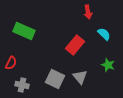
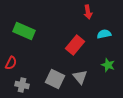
cyan semicircle: rotated 56 degrees counterclockwise
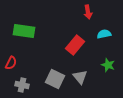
green rectangle: rotated 15 degrees counterclockwise
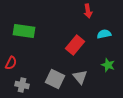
red arrow: moved 1 px up
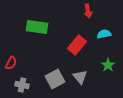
green rectangle: moved 13 px right, 4 px up
red rectangle: moved 2 px right
green star: rotated 16 degrees clockwise
gray square: rotated 36 degrees clockwise
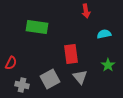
red arrow: moved 2 px left
red rectangle: moved 6 px left, 9 px down; rotated 48 degrees counterclockwise
gray square: moved 5 px left
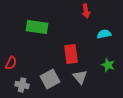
green star: rotated 16 degrees counterclockwise
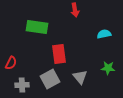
red arrow: moved 11 px left, 1 px up
red rectangle: moved 12 px left
green star: moved 3 px down; rotated 16 degrees counterclockwise
gray cross: rotated 16 degrees counterclockwise
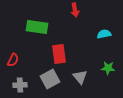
red semicircle: moved 2 px right, 3 px up
gray cross: moved 2 px left
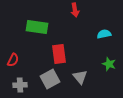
green star: moved 1 px right, 4 px up; rotated 16 degrees clockwise
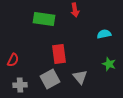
green rectangle: moved 7 px right, 8 px up
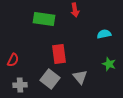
gray square: rotated 24 degrees counterclockwise
